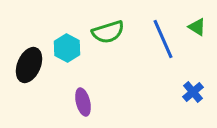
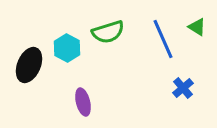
blue cross: moved 10 px left, 4 px up
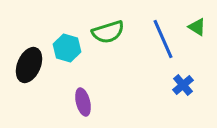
cyan hexagon: rotated 12 degrees counterclockwise
blue cross: moved 3 px up
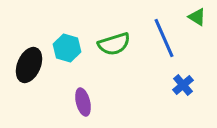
green triangle: moved 10 px up
green semicircle: moved 6 px right, 12 px down
blue line: moved 1 px right, 1 px up
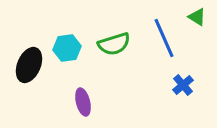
cyan hexagon: rotated 24 degrees counterclockwise
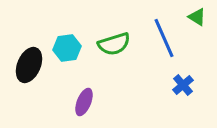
purple ellipse: moved 1 px right; rotated 36 degrees clockwise
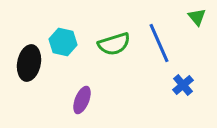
green triangle: rotated 18 degrees clockwise
blue line: moved 5 px left, 5 px down
cyan hexagon: moved 4 px left, 6 px up; rotated 20 degrees clockwise
black ellipse: moved 2 px up; rotated 12 degrees counterclockwise
purple ellipse: moved 2 px left, 2 px up
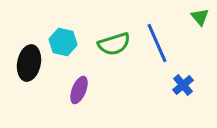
green triangle: moved 3 px right
blue line: moved 2 px left
purple ellipse: moved 3 px left, 10 px up
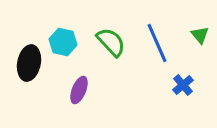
green triangle: moved 18 px down
green semicircle: moved 3 px left, 2 px up; rotated 116 degrees counterclockwise
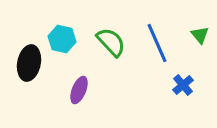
cyan hexagon: moved 1 px left, 3 px up
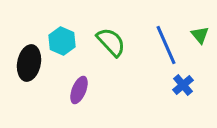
cyan hexagon: moved 2 px down; rotated 12 degrees clockwise
blue line: moved 9 px right, 2 px down
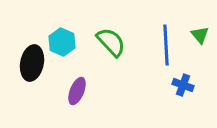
cyan hexagon: moved 1 px down
blue line: rotated 21 degrees clockwise
black ellipse: moved 3 px right
blue cross: rotated 30 degrees counterclockwise
purple ellipse: moved 2 px left, 1 px down
